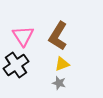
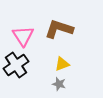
brown L-shape: moved 1 px right, 7 px up; rotated 76 degrees clockwise
gray star: moved 1 px down
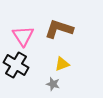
black cross: rotated 25 degrees counterclockwise
gray star: moved 6 px left
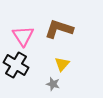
yellow triangle: rotated 28 degrees counterclockwise
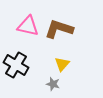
pink triangle: moved 5 px right, 10 px up; rotated 45 degrees counterclockwise
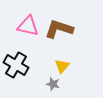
yellow triangle: moved 2 px down
